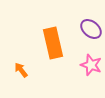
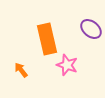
orange rectangle: moved 6 px left, 4 px up
pink star: moved 24 px left
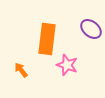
orange rectangle: rotated 20 degrees clockwise
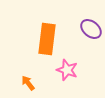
pink star: moved 5 px down
orange arrow: moved 7 px right, 13 px down
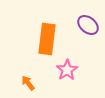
purple ellipse: moved 3 px left, 4 px up
pink star: rotated 20 degrees clockwise
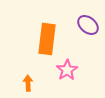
orange arrow: rotated 35 degrees clockwise
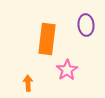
purple ellipse: moved 2 px left; rotated 45 degrees clockwise
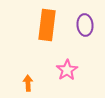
purple ellipse: moved 1 px left
orange rectangle: moved 14 px up
